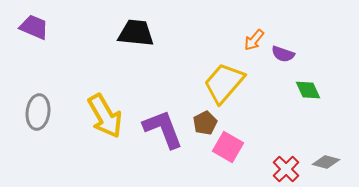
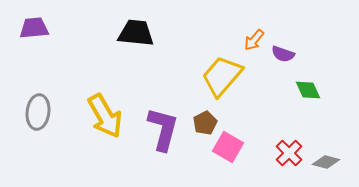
purple trapezoid: moved 1 px down; rotated 28 degrees counterclockwise
yellow trapezoid: moved 2 px left, 7 px up
purple L-shape: rotated 36 degrees clockwise
red cross: moved 3 px right, 16 px up
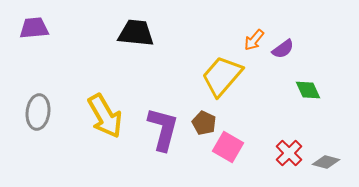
purple semicircle: moved 5 px up; rotated 55 degrees counterclockwise
brown pentagon: moved 1 px left; rotated 20 degrees counterclockwise
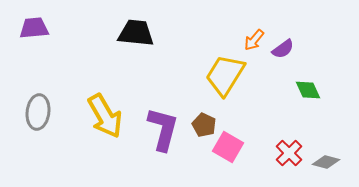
yellow trapezoid: moved 3 px right, 1 px up; rotated 9 degrees counterclockwise
brown pentagon: moved 2 px down
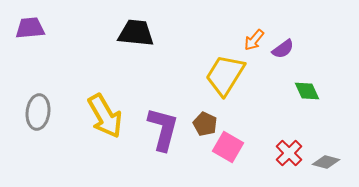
purple trapezoid: moved 4 px left
green diamond: moved 1 px left, 1 px down
brown pentagon: moved 1 px right, 1 px up
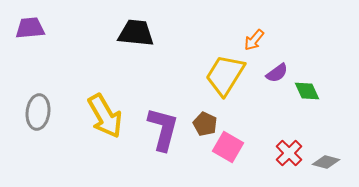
purple semicircle: moved 6 px left, 24 px down
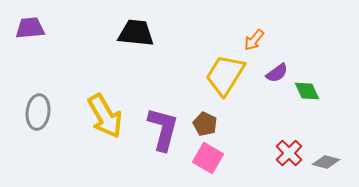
pink square: moved 20 px left, 11 px down
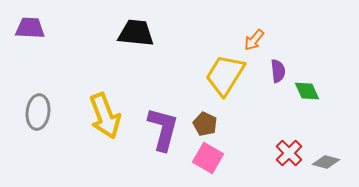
purple trapezoid: rotated 8 degrees clockwise
purple semicircle: moved 1 px right, 2 px up; rotated 60 degrees counterclockwise
yellow arrow: rotated 9 degrees clockwise
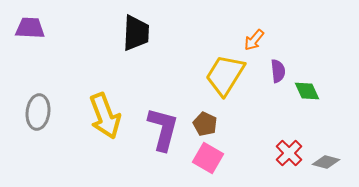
black trapezoid: rotated 87 degrees clockwise
